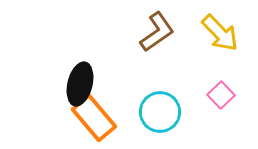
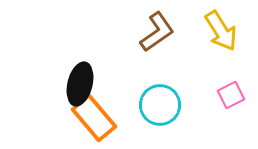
yellow arrow: moved 1 px right, 2 px up; rotated 12 degrees clockwise
pink square: moved 10 px right; rotated 16 degrees clockwise
cyan circle: moved 7 px up
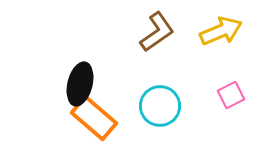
yellow arrow: rotated 81 degrees counterclockwise
cyan circle: moved 1 px down
orange rectangle: rotated 9 degrees counterclockwise
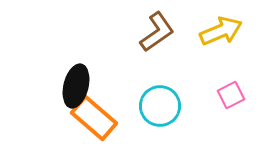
black ellipse: moved 4 px left, 2 px down
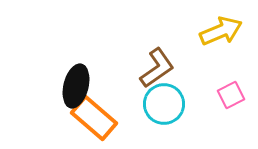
brown L-shape: moved 36 px down
cyan circle: moved 4 px right, 2 px up
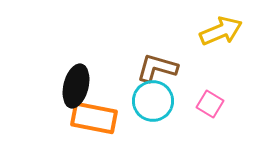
brown L-shape: rotated 129 degrees counterclockwise
pink square: moved 21 px left, 9 px down; rotated 32 degrees counterclockwise
cyan circle: moved 11 px left, 3 px up
orange rectangle: rotated 30 degrees counterclockwise
